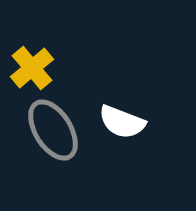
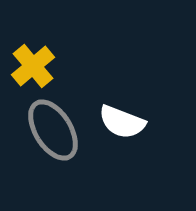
yellow cross: moved 1 px right, 2 px up
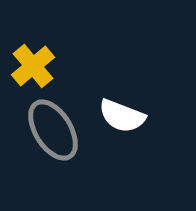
white semicircle: moved 6 px up
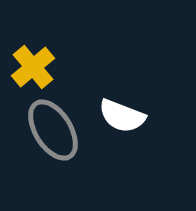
yellow cross: moved 1 px down
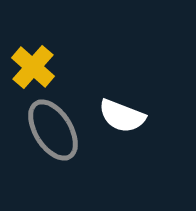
yellow cross: rotated 9 degrees counterclockwise
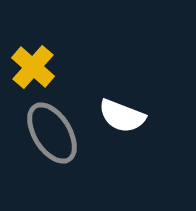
gray ellipse: moved 1 px left, 3 px down
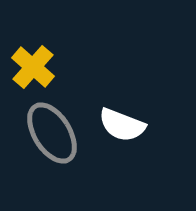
white semicircle: moved 9 px down
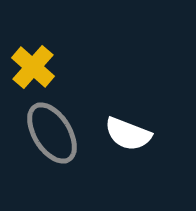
white semicircle: moved 6 px right, 9 px down
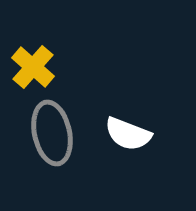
gray ellipse: rotated 20 degrees clockwise
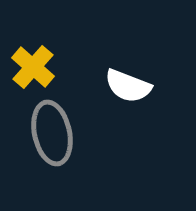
white semicircle: moved 48 px up
